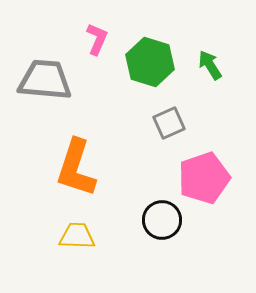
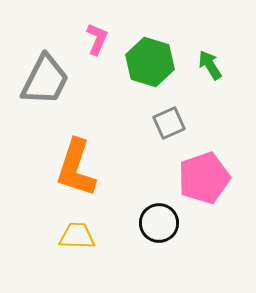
gray trapezoid: rotated 112 degrees clockwise
black circle: moved 3 px left, 3 px down
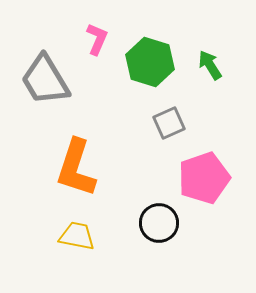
gray trapezoid: rotated 122 degrees clockwise
yellow trapezoid: rotated 9 degrees clockwise
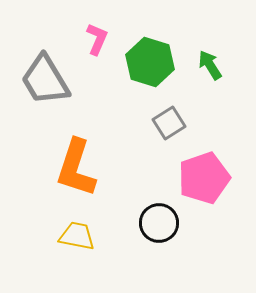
gray square: rotated 8 degrees counterclockwise
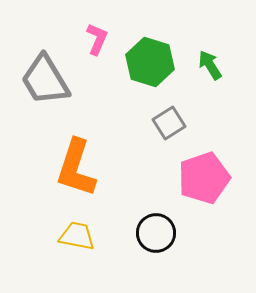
black circle: moved 3 px left, 10 px down
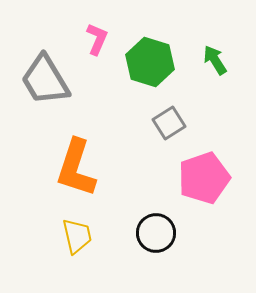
green arrow: moved 5 px right, 5 px up
yellow trapezoid: rotated 66 degrees clockwise
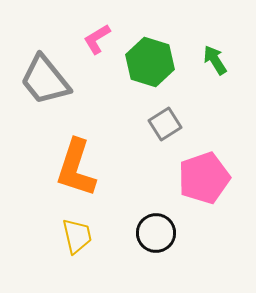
pink L-shape: rotated 144 degrees counterclockwise
gray trapezoid: rotated 8 degrees counterclockwise
gray square: moved 4 px left, 1 px down
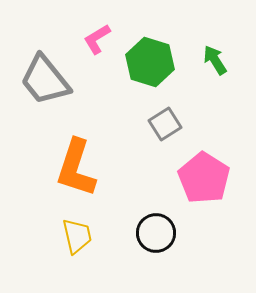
pink pentagon: rotated 21 degrees counterclockwise
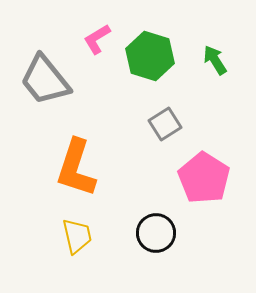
green hexagon: moved 6 px up
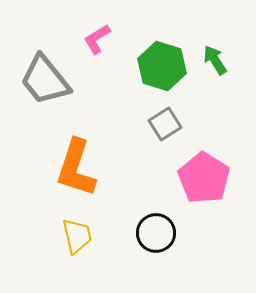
green hexagon: moved 12 px right, 10 px down
